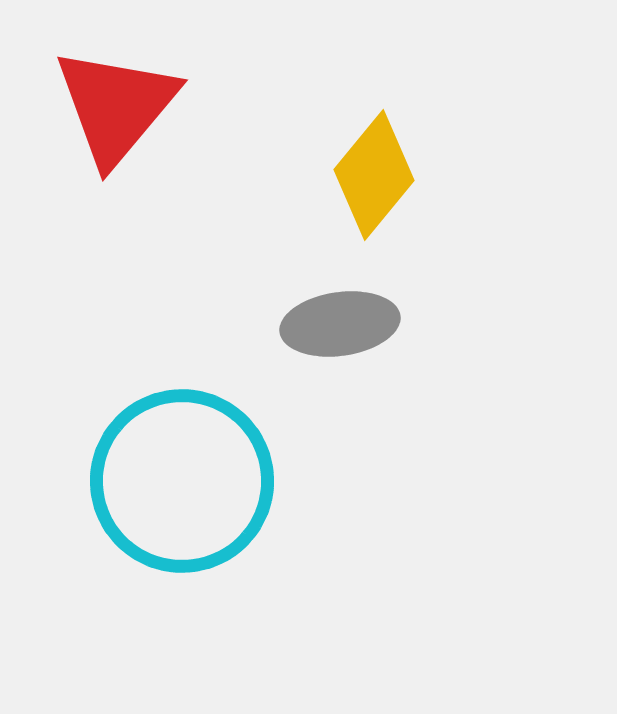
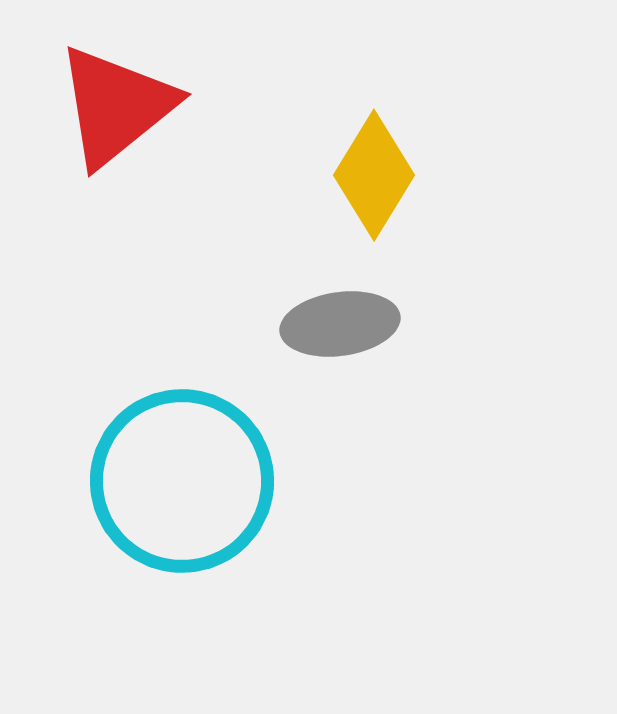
red triangle: rotated 11 degrees clockwise
yellow diamond: rotated 8 degrees counterclockwise
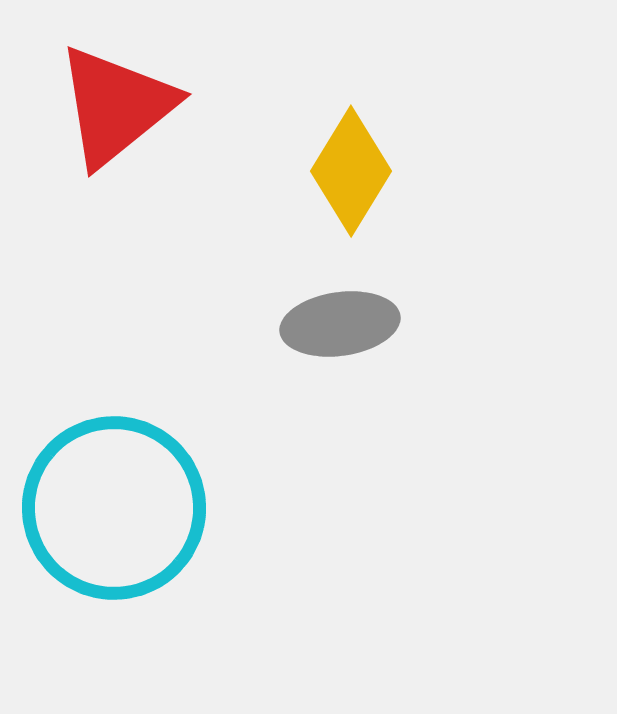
yellow diamond: moved 23 px left, 4 px up
cyan circle: moved 68 px left, 27 px down
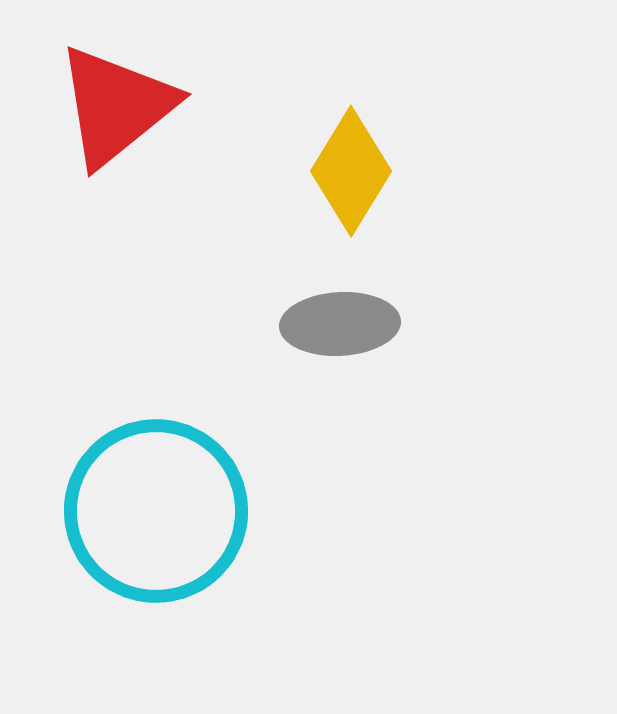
gray ellipse: rotated 5 degrees clockwise
cyan circle: moved 42 px right, 3 px down
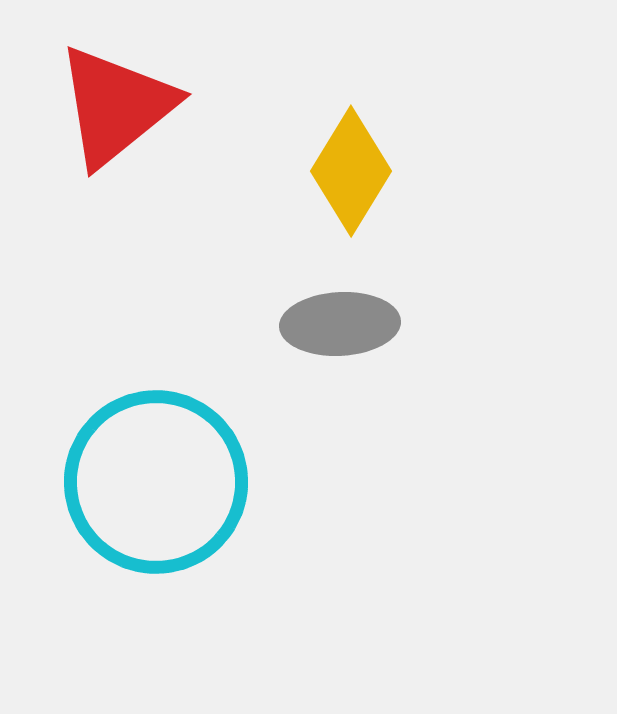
cyan circle: moved 29 px up
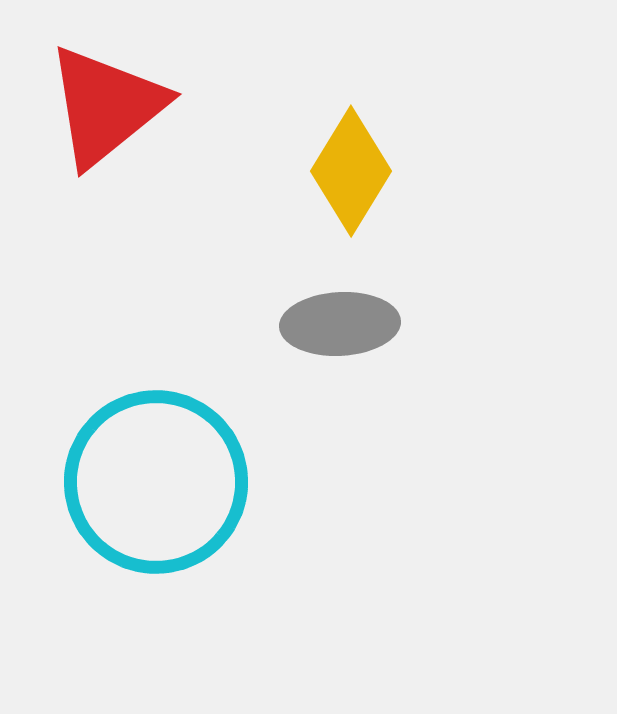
red triangle: moved 10 px left
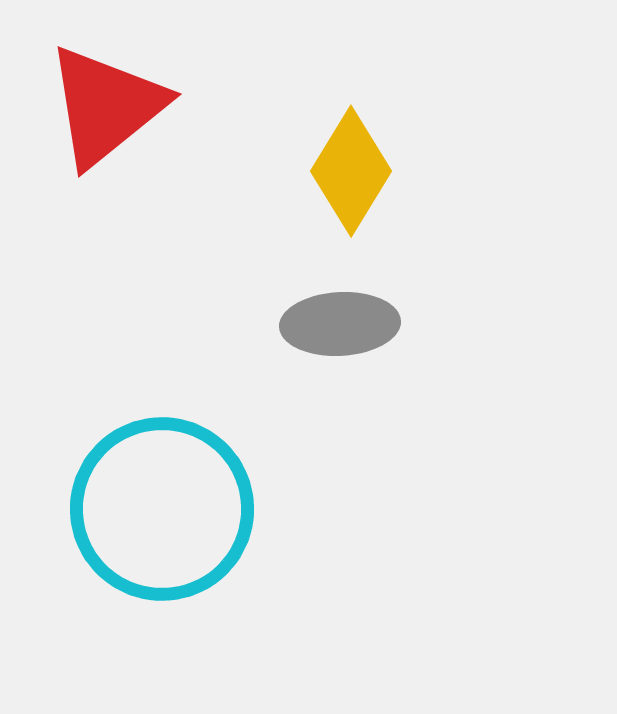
cyan circle: moved 6 px right, 27 px down
